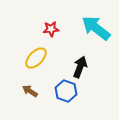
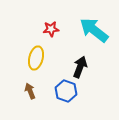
cyan arrow: moved 2 px left, 2 px down
yellow ellipse: rotated 30 degrees counterclockwise
brown arrow: rotated 35 degrees clockwise
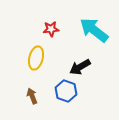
black arrow: rotated 140 degrees counterclockwise
brown arrow: moved 2 px right, 5 px down
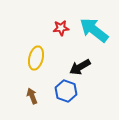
red star: moved 10 px right, 1 px up
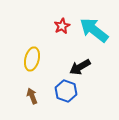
red star: moved 1 px right, 2 px up; rotated 21 degrees counterclockwise
yellow ellipse: moved 4 px left, 1 px down
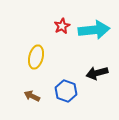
cyan arrow: rotated 136 degrees clockwise
yellow ellipse: moved 4 px right, 2 px up
black arrow: moved 17 px right, 6 px down; rotated 15 degrees clockwise
brown arrow: rotated 42 degrees counterclockwise
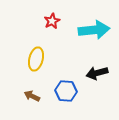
red star: moved 10 px left, 5 px up
yellow ellipse: moved 2 px down
blue hexagon: rotated 15 degrees counterclockwise
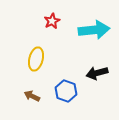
blue hexagon: rotated 15 degrees clockwise
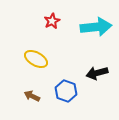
cyan arrow: moved 2 px right, 3 px up
yellow ellipse: rotated 75 degrees counterclockwise
